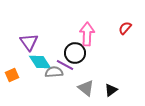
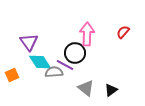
red semicircle: moved 2 px left, 4 px down
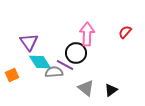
red semicircle: moved 2 px right
black circle: moved 1 px right
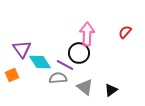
purple triangle: moved 7 px left, 7 px down
black circle: moved 3 px right
gray semicircle: moved 4 px right, 6 px down
gray triangle: moved 1 px left, 1 px up
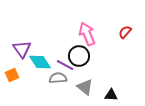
pink arrow: rotated 25 degrees counterclockwise
black circle: moved 3 px down
black triangle: moved 5 px down; rotated 40 degrees clockwise
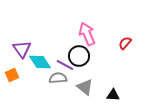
red semicircle: moved 11 px down
black triangle: moved 2 px right
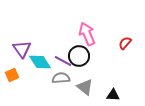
purple line: moved 2 px left, 4 px up
gray semicircle: moved 3 px right
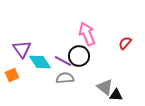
gray semicircle: moved 4 px right
gray triangle: moved 20 px right
black triangle: moved 3 px right
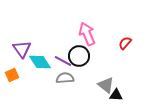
gray triangle: moved 1 px right, 2 px up
